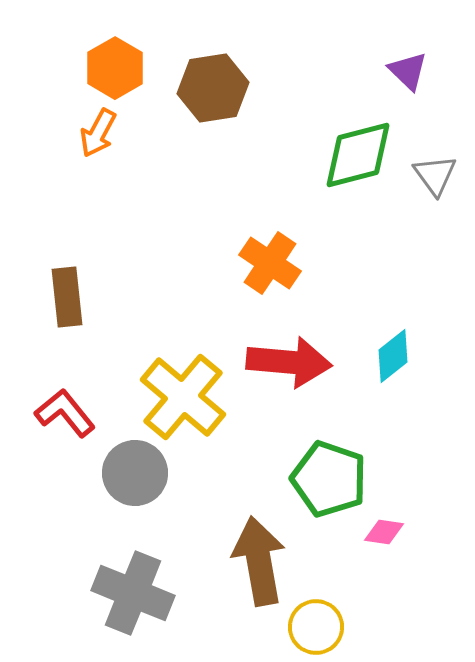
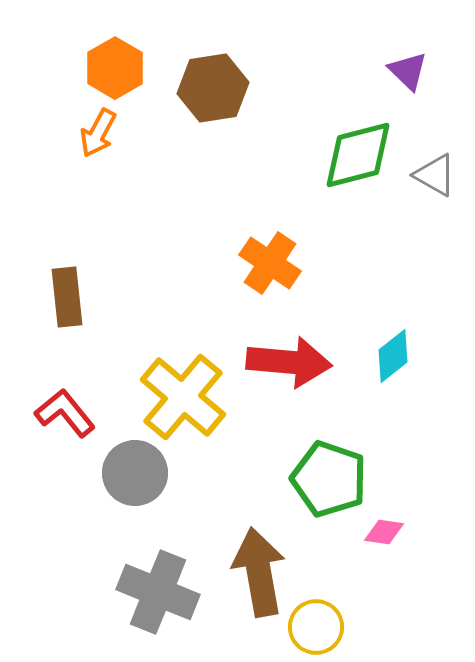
gray triangle: rotated 24 degrees counterclockwise
brown arrow: moved 11 px down
gray cross: moved 25 px right, 1 px up
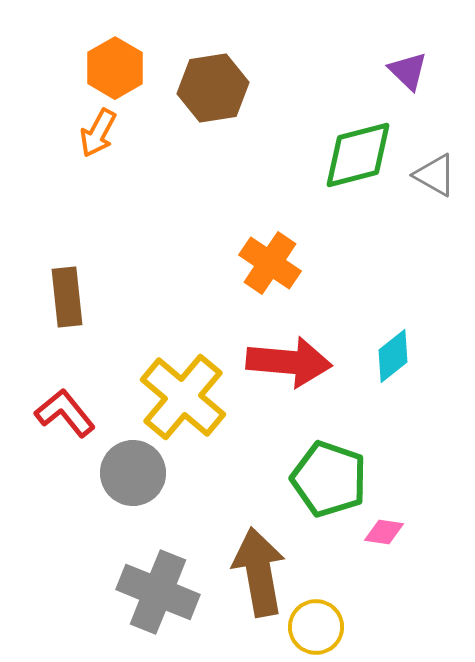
gray circle: moved 2 px left
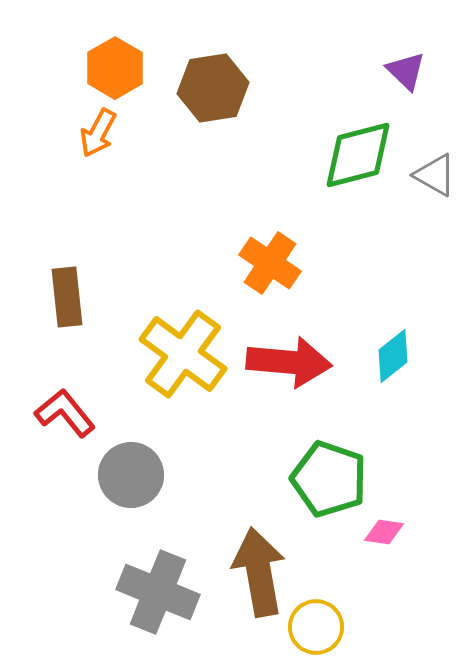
purple triangle: moved 2 px left
yellow cross: moved 43 px up; rotated 4 degrees counterclockwise
gray circle: moved 2 px left, 2 px down
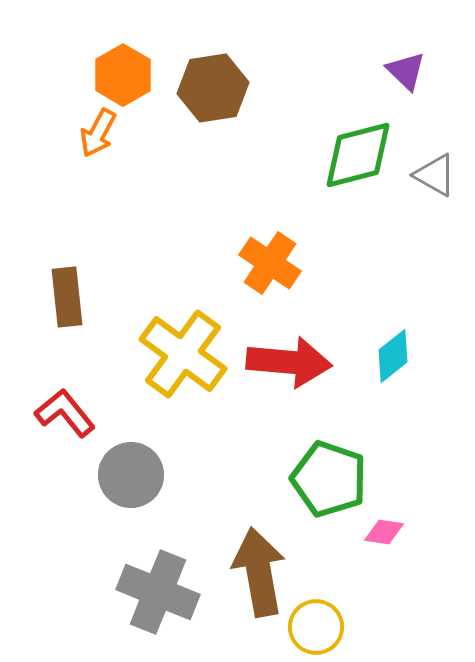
orange hexagon: moved 8 px right, 7 px down
